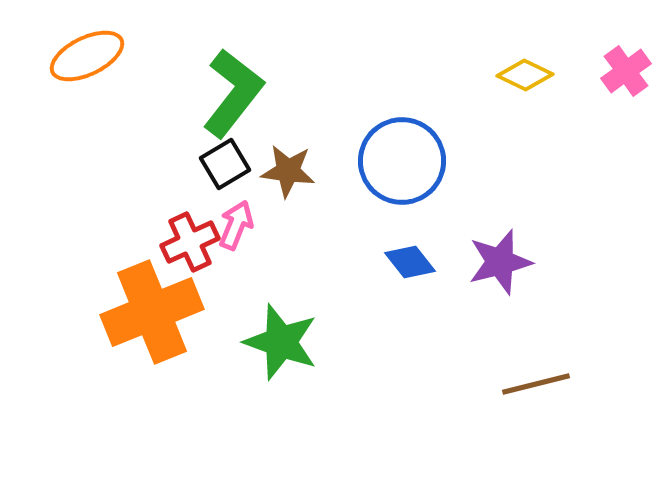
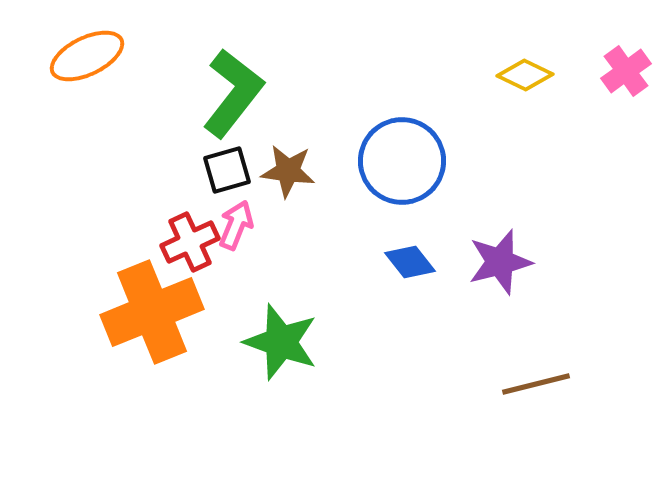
black square: moved 2 px right, 6 px down; rotated 15 degrees clockwise
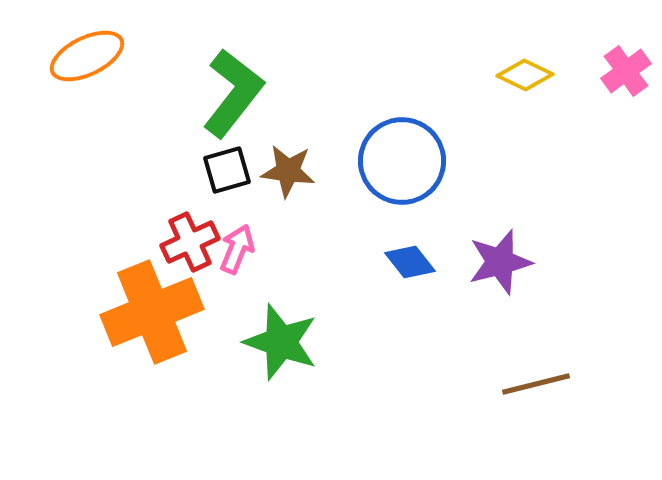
pink arrow: moved 1 px right, 24 px down
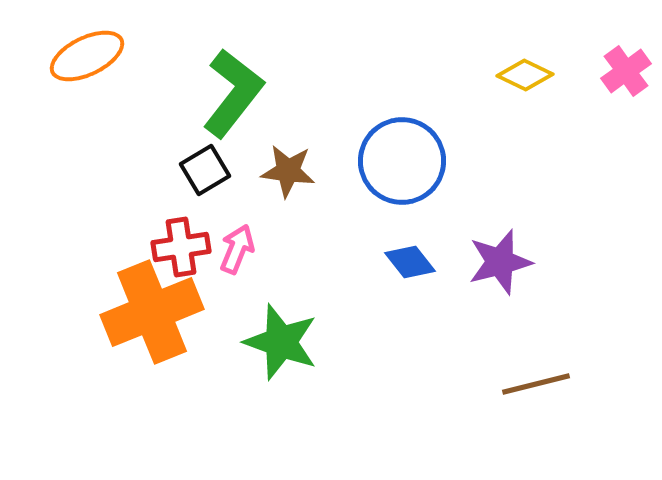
black square: moved 22 px left; rotated 15 degrees counterclockwise
red cross: moved 9 px left, 5 px down; rotated 16 degrees clockwise
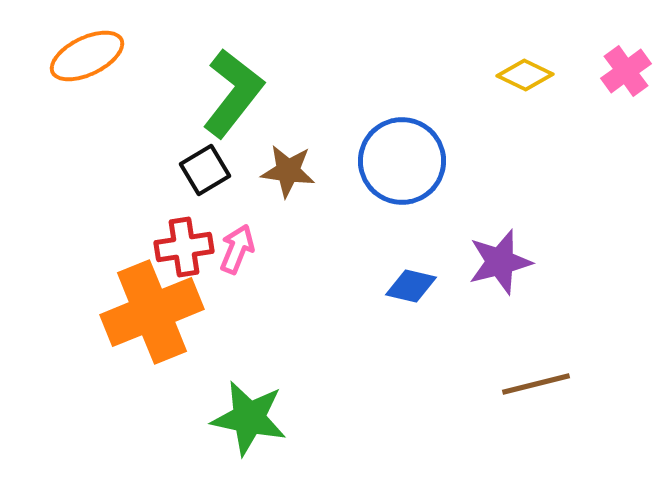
red cross: moved 3 px right
blue diamond: moved 1 px right, 24 px down; rotated 39 degrees counterclockwise
green star: moved 32 px left, 76 px down; rotated 8 degrees counterclockwise
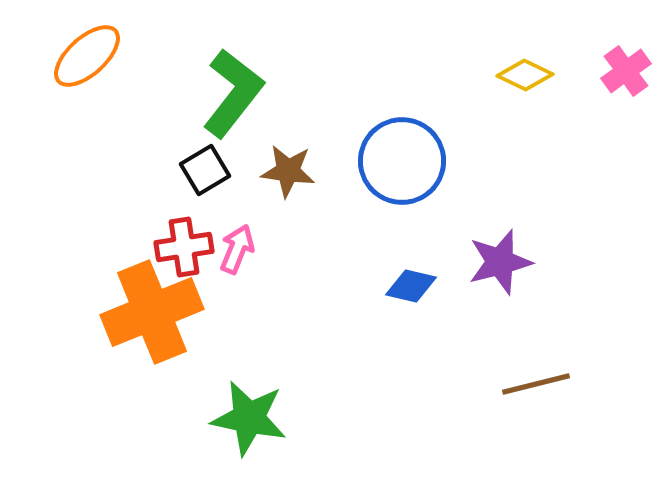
orange ellipse: rotated 16 degrees counterclockwise
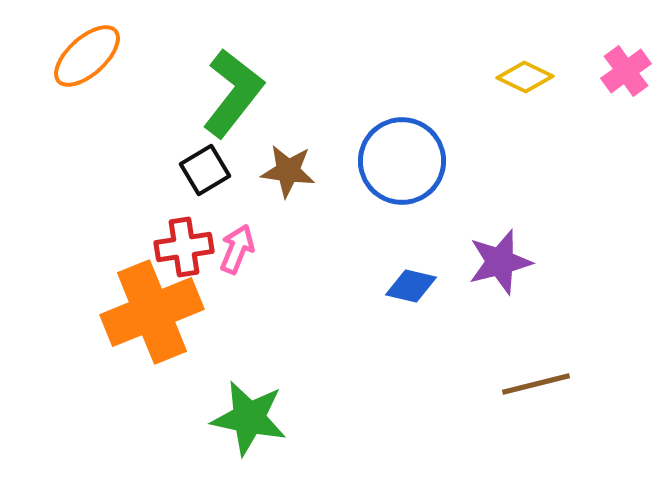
yellow diamond: moved 2 px down
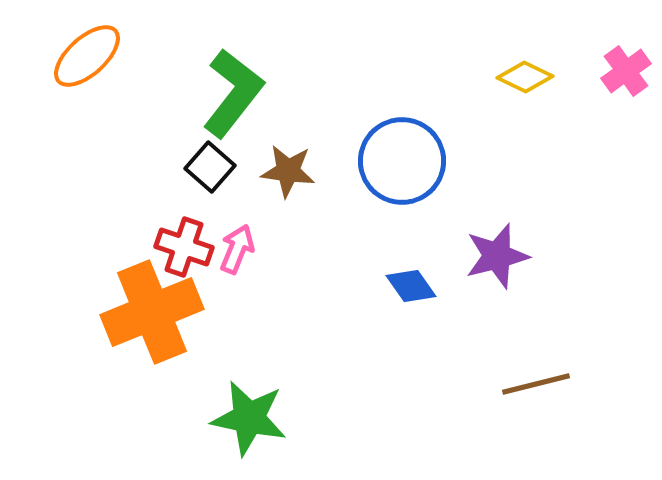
black square: moved 5 px right, 3 px up; rotated 18 degrees counterclockwise
red cross: rotated 28 degrees clockwise
purple star: moved 3 px left, 6 px up
blue diamond: rotated 42 degrees clockwise
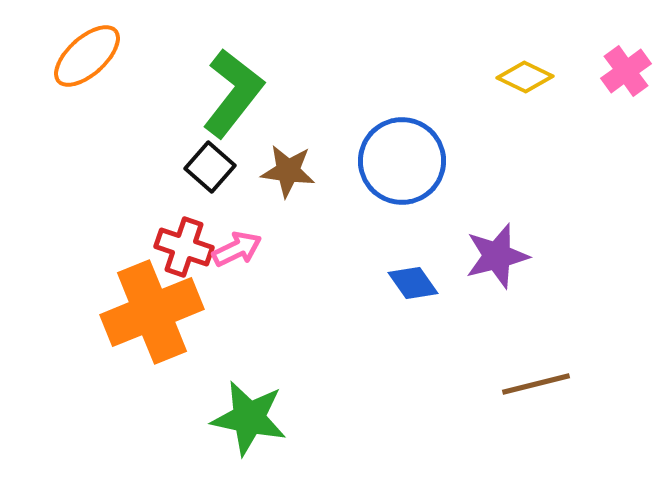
pink arrow: rotated 42 degrees clockwise
blue diamond: moved 2 px right, 3 px up
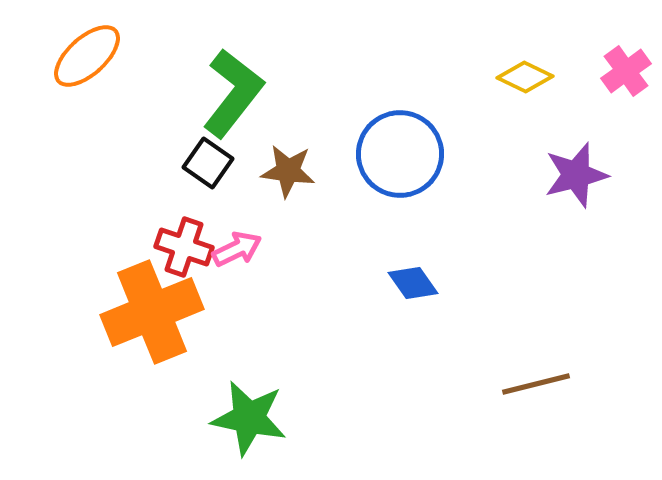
blue circle: moved 2 px left, 7 px up
black square: moved 2 px left, 4 px up; rotated 6 degrees counterclockwise
purple star: moved 79 px right, 81 px up
